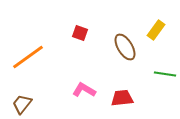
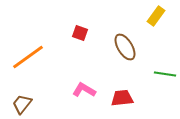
yellow rectangle: moved 14 px up
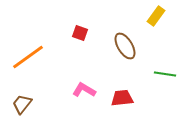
brown ellipse: moved 1 px up
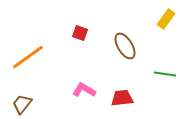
yellow rectangle: moved 10 px right, 3 px down
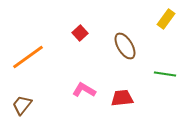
red square: rotated 28 degrees clockwise
brown trapezoid: moved 1 px down
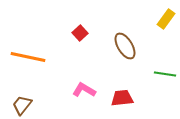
orange line: rotated 48 degrees clockwise
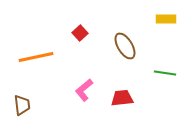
yellow rectangle: rotated 54 degrees clockwise
orange line: moved 8 px right; rotated 24 degrees counterclockwise
green line: moved 1 px up
pink L-shape: rotated 70 degrees counterclockwise
brown trapezoid: rotated 135 degrees clockwise
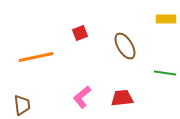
red square: rotated 21 degrees clockwise
pink L-shape: moved 2 px left, 7 px down
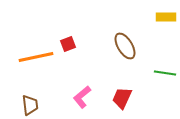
yellow rectangle: moved 2 px up
red square: moved 12 px left, 11 px down
red trapezoid: rotated 60 degrees counterclockwise
brown trapezoid: moved 8 px right
